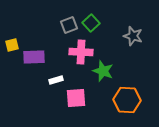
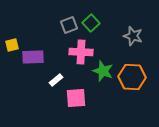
purple rectangle: moved 1 px left
white rectangle: rotated 24 degrees counterclockwise
orange hexagon: moved 5 px right, 23 px up
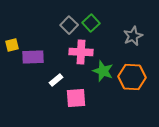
gray square: rotated 24 degrees counterclockwise
gray star: rotated 30 degrees clockwise
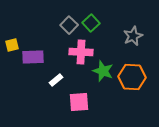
pink square: moved 3 px right, 4 px down
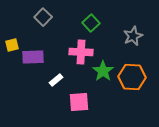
gray square: moved 26 px left, 8 px up
green star: rotated 15 degrees clockwise
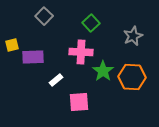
gray square: moved 1 px right, 1 px up
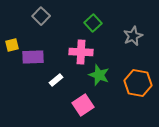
gray square: moved 3 px left
green square: moved 2 px right
green star: moved 4 px left, 4 px down; rotated 15 degrees counterclockwise
orange hexagon: moved 6 px right, 6 px down; rotated 8 degrees clockwise
pink square: moved 4 px right, 3 px down; rotated 30 degrees counterclockwise
